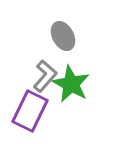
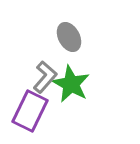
gray ellipse: moved 6 px right, 1 px down
gray L-shape: moved 1 px down
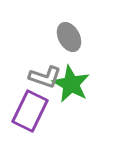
gray L-shape: rotated 68 degrees clockwise
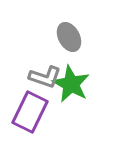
purple rectangle: moved 1 px down
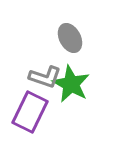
gray ellipse: moved 1 px right, 1 px down
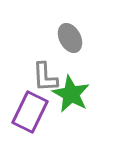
gray L-shape: rotated 68 degrees clockwise
green star: moved 10 px down
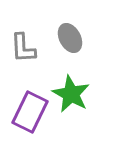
gray L-shape: moved 22 px left, 29 px up
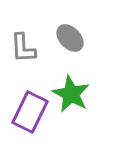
gray ellipse: rotated 16 degrees counterclockwise
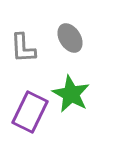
gray ellipse: rotated 12 degrees clockwise
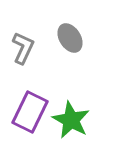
gray L-shape: rotated 152 degrees counterclockwise
green star: moved 26 px down
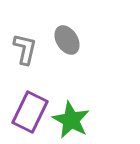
gray ellipse: moved 3 px left, 2 px down
gray L-shape: moved 2 px right, 1 px down; rotated 12 degrees counterclockwise
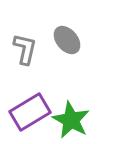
gray ellipse: rotated 8 degrees counterclockwise
purple rectangle: rotated 33 degrees clockwise
